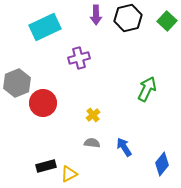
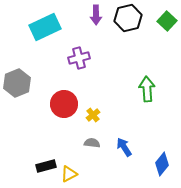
green arrow: rotated 30 degrees counterclockwise
red circle: moved 21 px right, 1 px down
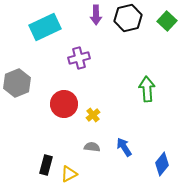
gray semicircle: moved 4 px down
black rectangle: moved 1 px up; rotated 60 degrees counterclockwise
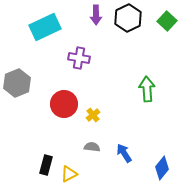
black hexagon: rotated 12 degrees counterclockwise
purple cross: rotated 25 degrees clockwise
blue arrow: moved 6 px down
blue diamond: moved 4 px down
